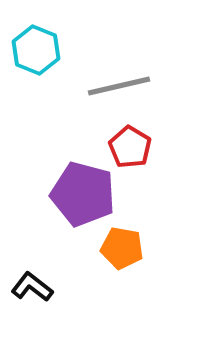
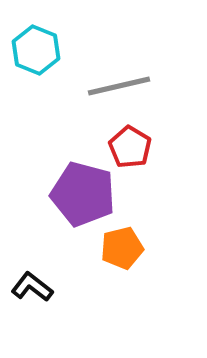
orange pentagon: rotated 24 degrees counterclockwise
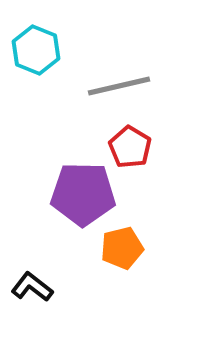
purple pentagon: rotated 14 degrees counterclockwise
